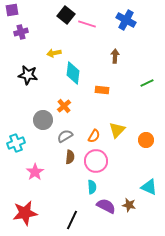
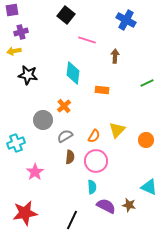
pink line: moved 16 px down
yellow arrow: moved 40 px left, 2 px up
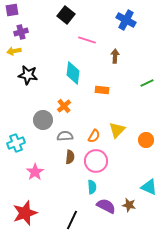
gray semicircle: rotated 28 degrees clockwise
red star: rotated 10 degrees counterclockwise
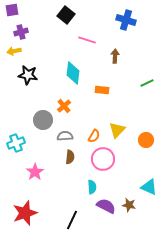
blue cross: rotated 12 degrees counterclockwise
pink circle: moved 7 px right, 2 px up
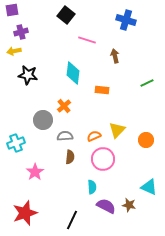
brown arrow: rotated 16 degrees counterclockwise
orange semicircle: rotated 144 degrees counterclockwise
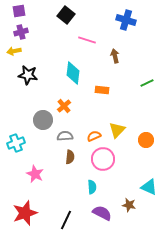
purple square: moved 7 px right, 1 px down
pink star: moved 2 px down; rotated 12 degrees counterclockwise
purple semicircle: moved 4 px left, 7 px down
black line: moved 6 px left
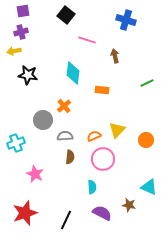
purple square: moved 4 px right
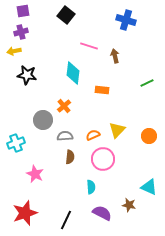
pink line: moved 2 px right, 6 px down
black star: moved 1 px left
orange semicircle: moved 1 px left, 1 px up
orange circle: moved 3 px right, 4 px up
cyan semicircle: moved 1 px left
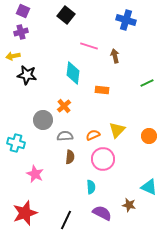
purple square: rotated 32 degrees clockwise
yellow arrow: moved 1 px left, 5 px down
cyan cross: rotated 36 degrees clockwise
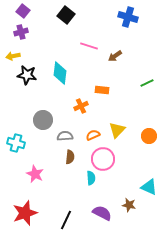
purple square: rotated 16 degrees clockwise
blue cross: moved 2 px right, 3 px up
brown arrow: rotated 112 degrees counterclockwise
cyan diamond: moved 13 px left
orange cross: moved 17 px right; rotated 16 degrees clockwise
cyan semicircle: moved 9 px up
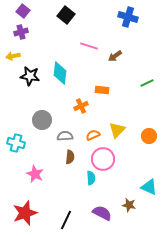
black star: moved 3 px right, 1 px down
gray circle: moved 1 px left
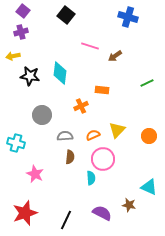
pink line: moved 1 px right
gray circle: moved 5 px up
